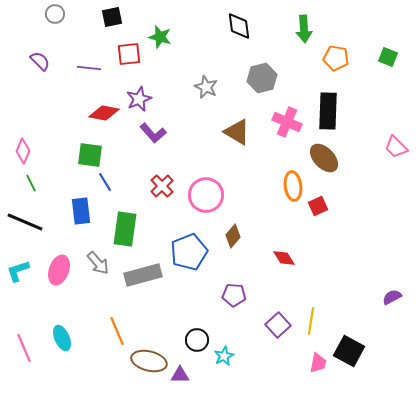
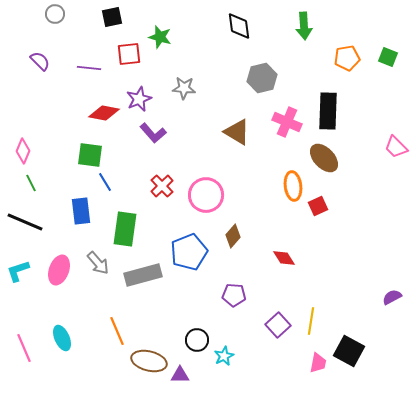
green arrow at (304, 29): moved 3 px up
orange pentagon at (336, 58): moved 11 px right; rotated 20 degrees counterclockwise
gray star at (206, 87): moved 22 px left, 1 px down; rotated 20 degrees counterclockwise
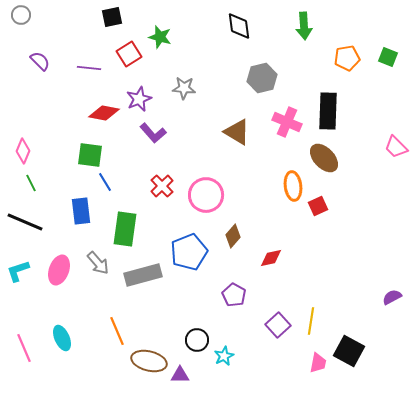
gray circle at (55, 14): moved 34 px left, 1 px down
red square at (129, 54): rotated 25 degrees counterclockwise
red diamond at (284, 258): moved 13 px left; rotated 70 degrees counterclockwise
purple pentagon at (234, 295): rotated 25 degrees clockwise
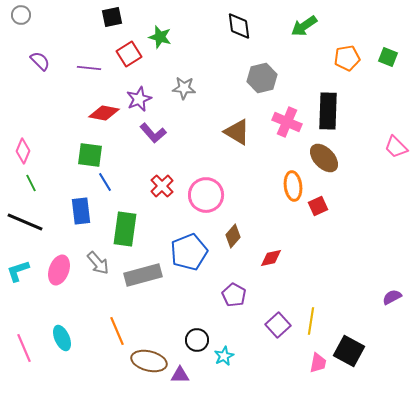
green arrow at (304, 26): rotated 60 degrees clockwise
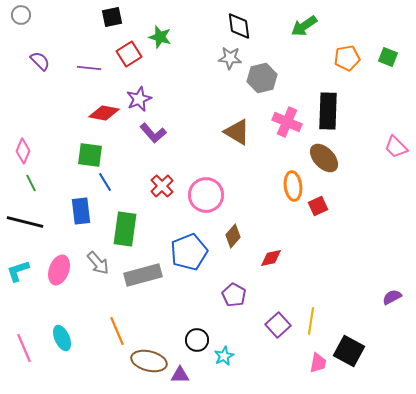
gray star at (184, 88): moved 46 px right, 30 px up
black line at (25, 222): rotated 9 degrees counterclockwise
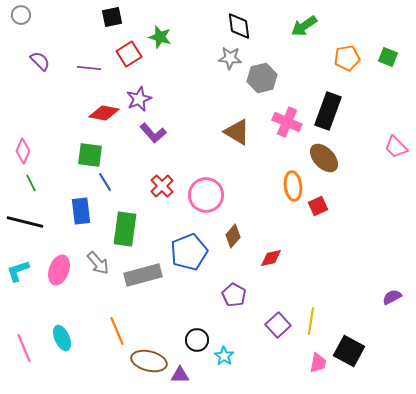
black rectangle at (328, 111): rotated 18 degrees clockwise
cyan star at (224, 356): rotated 12 degrees counterclockwise
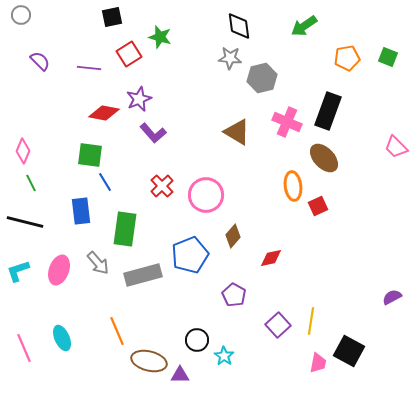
blue pentagon at (189, 252): moved 1 px right, 3 px down
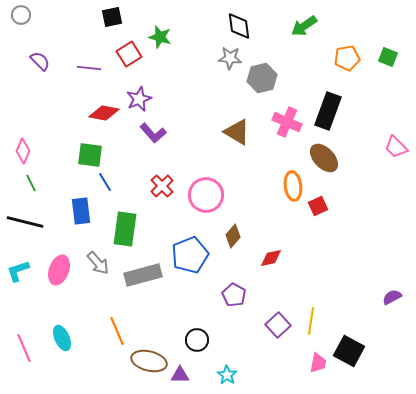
cyan star at (224, 356): moved 3 px right, 19 px down
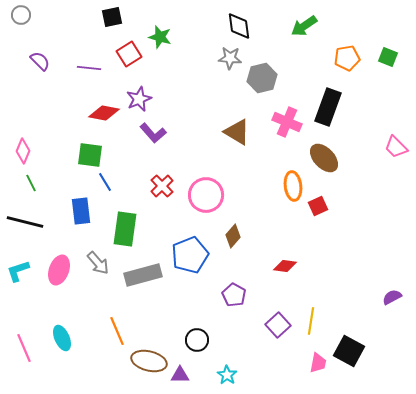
black rectangle at (328, 111): moved 4 px up
red diamond at (271, 258): moved 14 px right, 8 px down; rotated 20 degrees clockwise
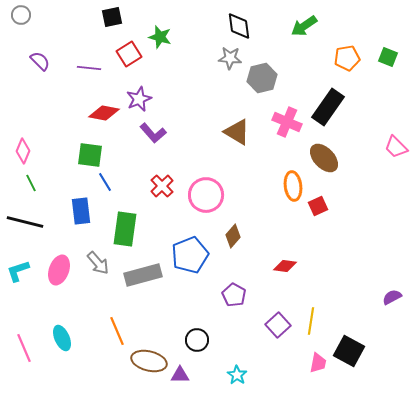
black rectangle at (328, 107): rotated 15 degrees clockwise
cyan star at (227, 375): moved 10 px right
